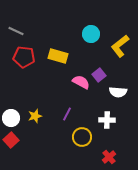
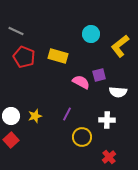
red pentagon: rotated 15 degrees clockwise
purple square: rotated 24 degrees clockwise
white circle: moved 2 px up
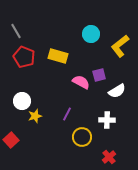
gray line: rotated 35 degrees clockwise
white semicircle: moved 1 px left, 1 px up; rotated 36 degrees counterclockwise
white circle: moved 11 px right, 15 px up
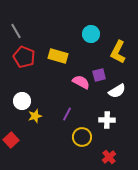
yellow L-shape: moved 2 px left, 6 px down; rotated 25 degrees counterclockwise
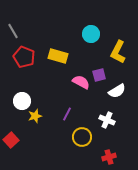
gray line: moved 3 px left
white cross: rotated 21 degrees clockwise
red cross: rotated 24 degrees clockwise
